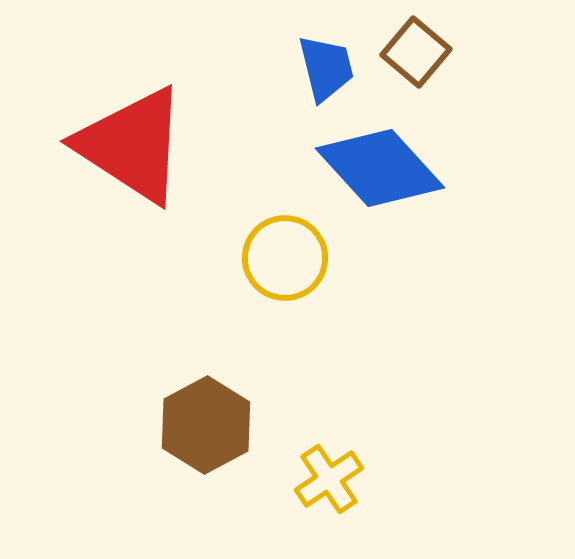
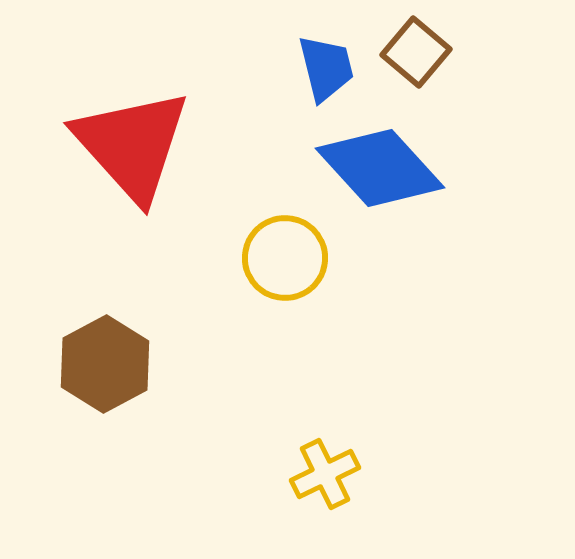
red triangle: rotated 15 degrees clockwise
brown hexagon: moved 101 px left, 61 px up
yellow cross: moved 4 px left, 5 px up; rotated 8 degrees clockwise
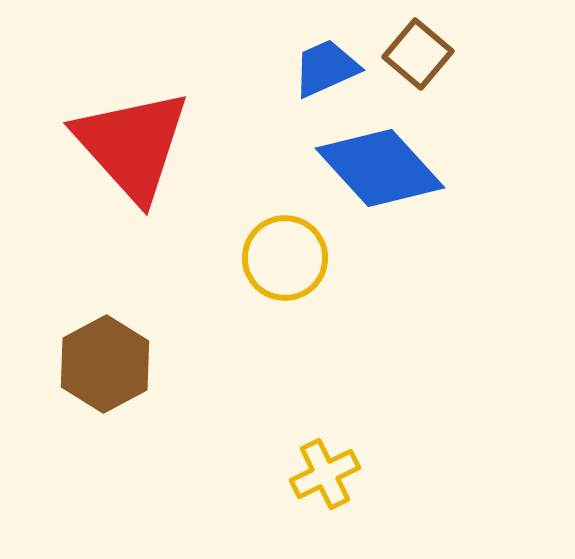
brown square: moved 2 px right, 2 px down
blue trapezoid: rotated 100 degrees counterclockwise
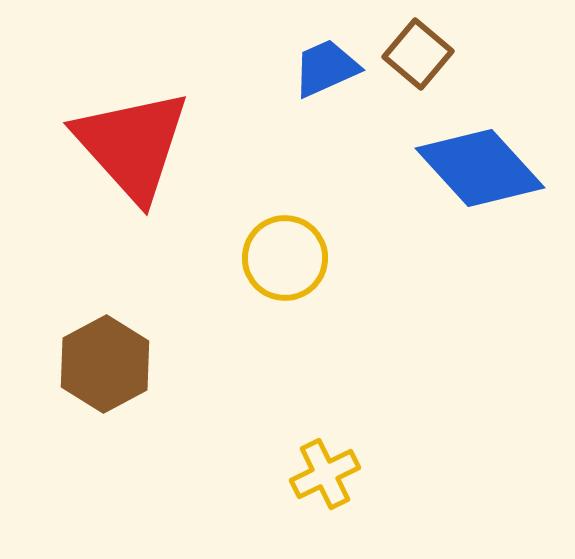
blue diamond: moved 100 px right
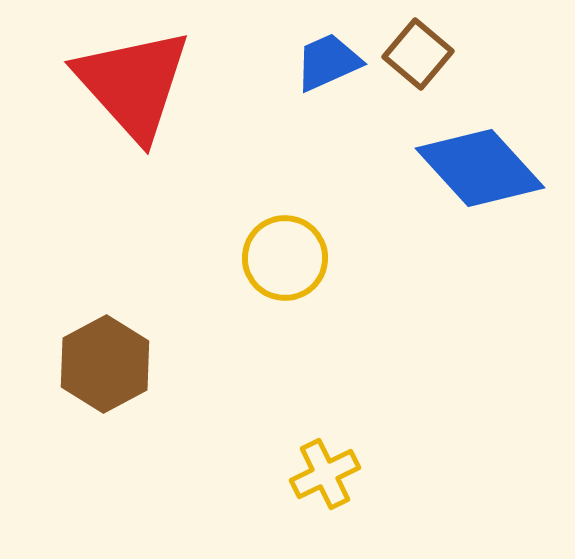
blue trapezoid: moved 2 px right, 6 px up
red triangle: moved 1 px right, 61 px up
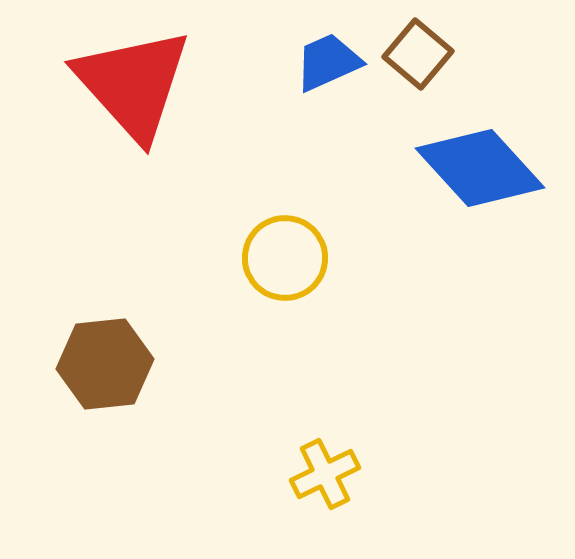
brown hexagon: rotated 22 degrees clockwise
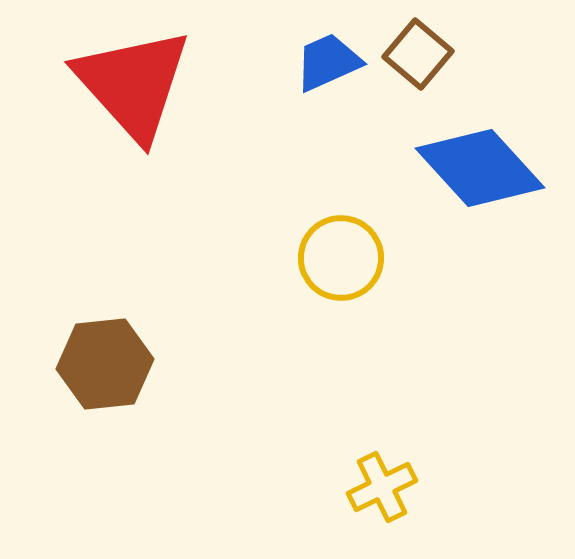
yellow circle: moved 56 px right
yellow cross: moved 57 px right, 13 px down
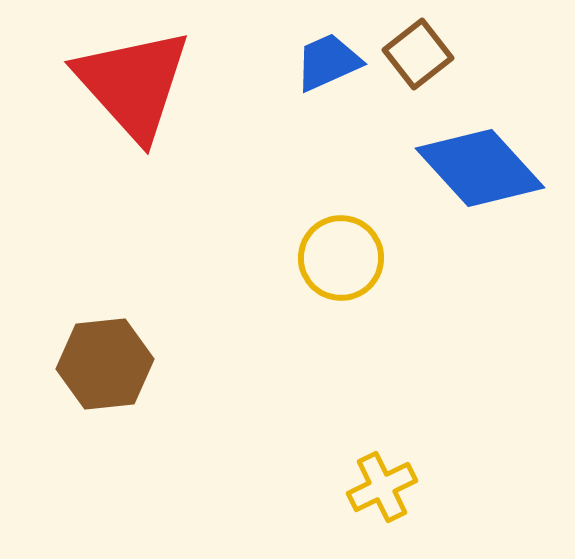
brown square: rotated 12 degrees clockwise
